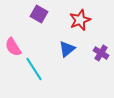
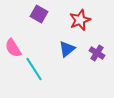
pink semicircle: moved 1 px down
purple cross: moved 4 px left
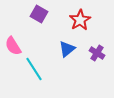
red star: rotated 10 degrees counterclockwise
pink semicircle: moved 2 px up
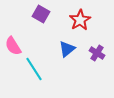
purple square: moved 2 px right
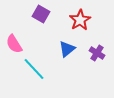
pink semicircle: moved 1 px right, 2 px up
cyan line: rotated 10 degrees counterclockwise
